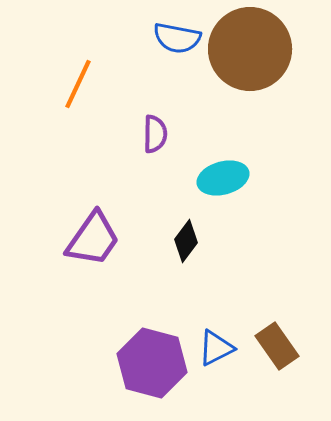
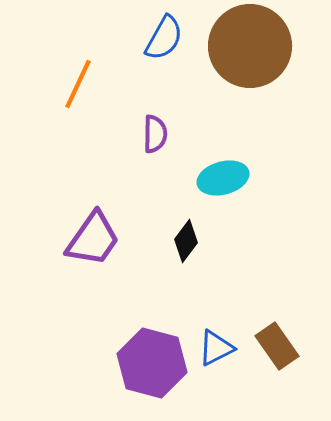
blue semicircle: moved 13 px left; rotated 72 degrees counterclockwise
brown circle: moved 3 px up
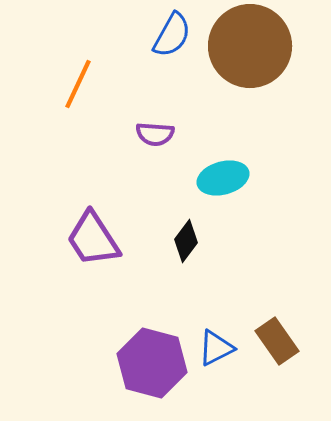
blue semicircle: moved 8 px right, 3 px up
purple semicircle: rotated 93 degrees clockwise
purple trapezoid: rotated 112 degrees clockwise
brown rectangle: moved 5 px up
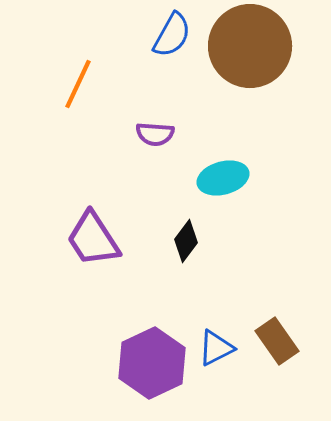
purple hexagon: rotated 20 degrees clockwise
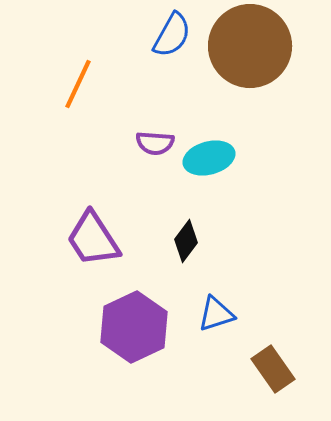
purple semicircle: moved 9 px down
cyan ellipse: moved 14 px left, 20 px up
brown rectangle: moved 4 px left, 28 px down
blue triangle: moved 34 px up; rotated 9 degrees clockwise
purple hexagon: moved 18 px left, 36 px up
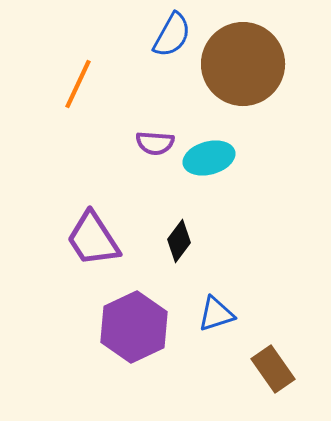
brown circle: moved 7 px left, 18 px down
black diamond: moved 7 px left
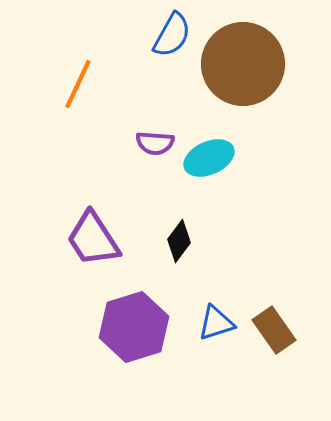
cyan ellipse: rotated 9 degrees counterclockwise
blue triangle: moved 9 px down
purple hexagon: rotated 8 degrees clockwise
brown rectangle: moved 1 px right, 39 px up
